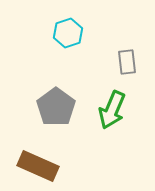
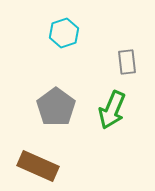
cyan hexagon: moved 4 px left
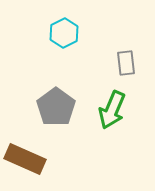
cyan hexagon: rotated 8 degrees counterclockwise
gray rectangle: moved 1 px left, 1 px down
brown rectangle: moved 13 px left, 7 px up
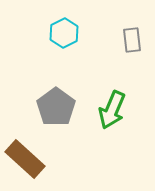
gray rectangle: moved 6 px right, 23 px up
brown rectangle: rotated 18 degrees clockwise
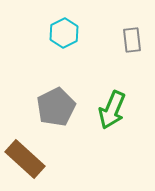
gray pentagon: rotated 9 degrees clockwise
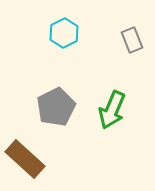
gray rectangle: rotated 15 degrees counterclockwise
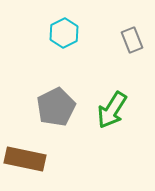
green arrow: rotated 9 degrees clockwise
brown rectangle: rotated 30 degrees counterclockwise
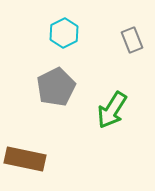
gray pentagon: moved 20 px up
